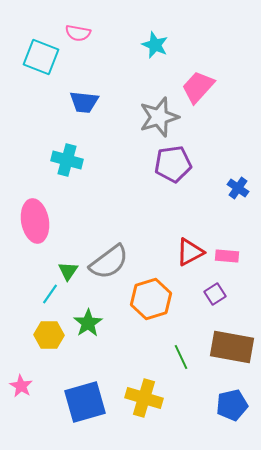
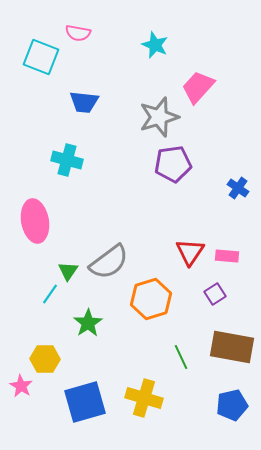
red triangle: rotated 28 degrees counterclockwise
yellow hexagon: moved 4 px left, 24 px down
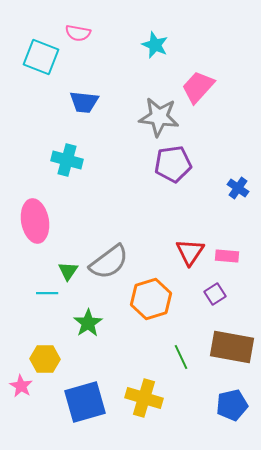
gray star: rotated 24 degrees clockwise
cyan line: moved 3 px left, 1 px up; rotated 55 degrees clockwise
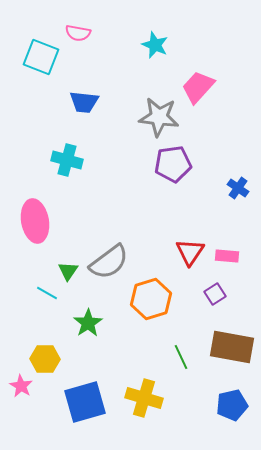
cyan line: rotated 30 degrees clockwise
